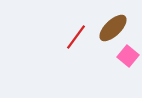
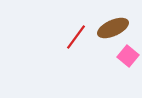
brown ellipse: rotated 20 degrees clockwise
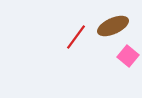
brown ellipse: moved 2 px up
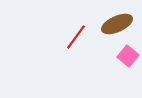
brown ellipse: moved 4 px right, 2 px up
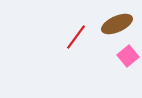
pink square: rotated 10 degrees clockwise
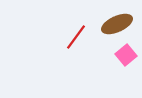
pink square: moved 2 px left, 1 px up
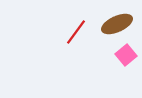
red line: moved 5 px up
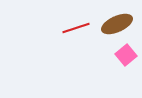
red line: moved 4 px up; rotated 36 degrees clockwise
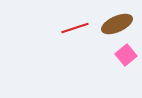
red line: moved 1 px left
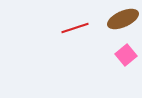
brown ellipse: moved 6 px right, 5 px up
